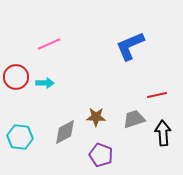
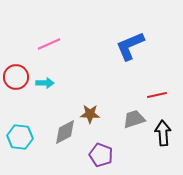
brown star: moved 6 px left, 3 px up
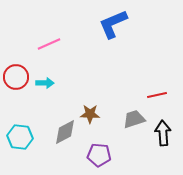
blue L-shape: moved 17 px left, 22 px up
purple pentagon: moved 2 px left; rotated 15 degrees counterclockwise
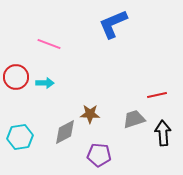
pink line: rotated 45 degrees clockwise
cyan hexagon: rotated 15 degrees counterclockwise
